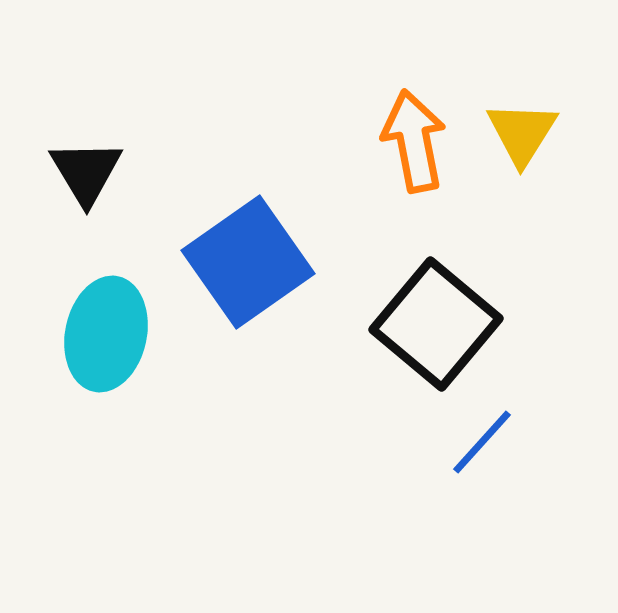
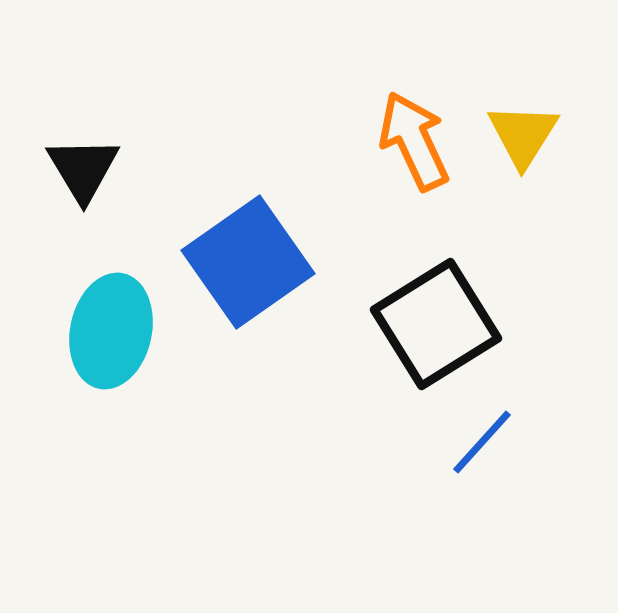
yellow triangle: moved 1 px right, 2 px down
orange arrow: rotated 14 degrees counterclockwise
black triangle: moved 3 px left, 3 px up
black square: rotated 18 degrees clockwise
cyan ellipse: moved 5 px right, 3 px up
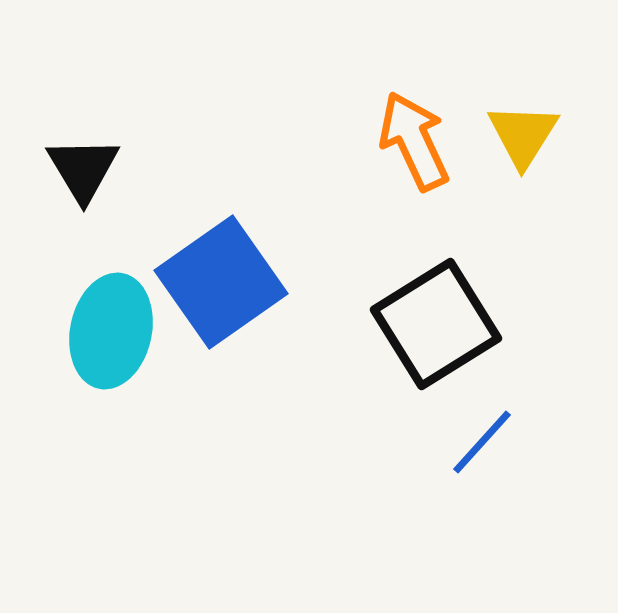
blue square: moved 27 px left, 20 px down
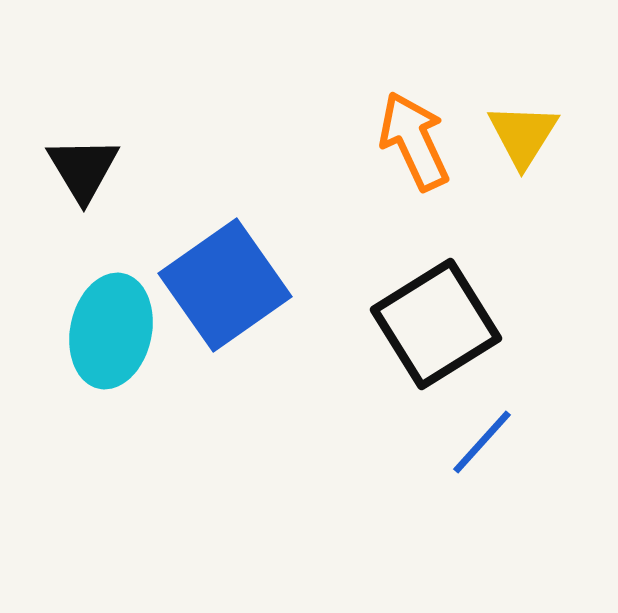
blue square: moved 4 px right, 3 px down
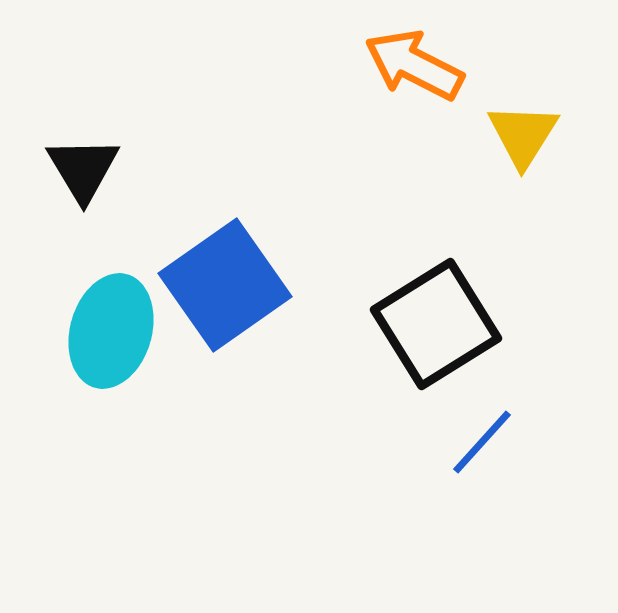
orange arrow: moved 76 px up; rotated 38 degrees counterclockwise
cyan ellipse: rotated 4 degrees clockwise
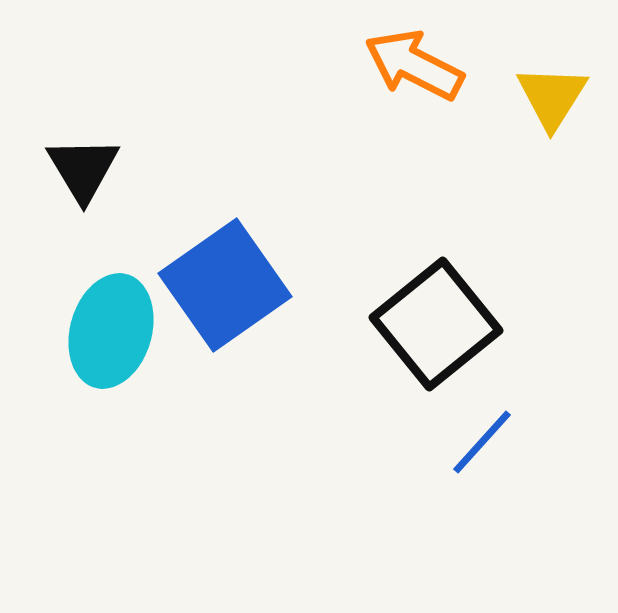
yellow triangle: moved 29 px right, 38 px up
black square: rotated 7 degrees counterclockwise
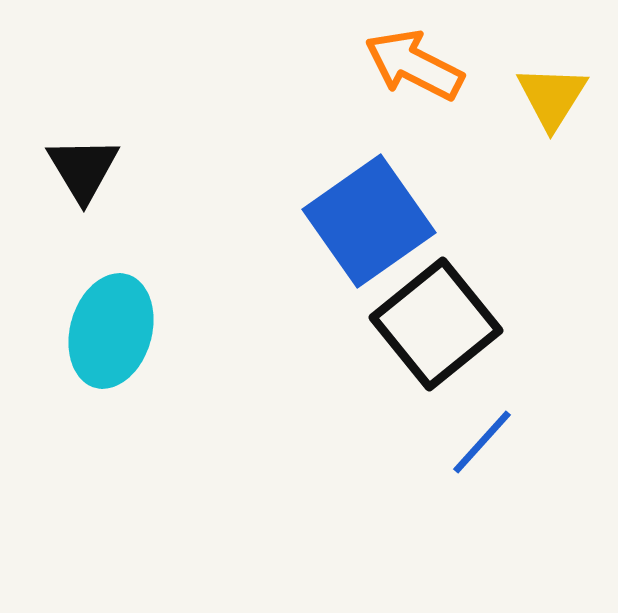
blue square: moved 144 px right, 64 px up
